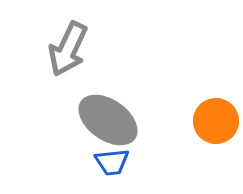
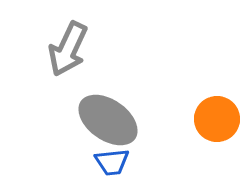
orange circle: moved 1 px right, 2 px up
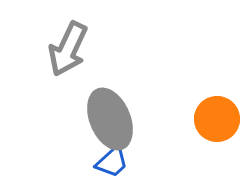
gray ellipse: moved 2 px right, 1 px up; rotated 32 degrees clockwise
blue trapezoid: rotated 36 degrees counterclockwise
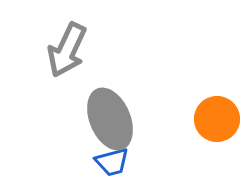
gray arrow: moved 1 px left, 1 px down
blue trapezoid: rotated 27 degrees clockwise
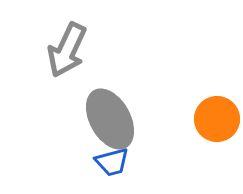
gray ellipse: rotated 6 degrees counterclockwise
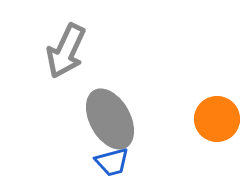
gray arrow: moved 1 px left, 1 px down
